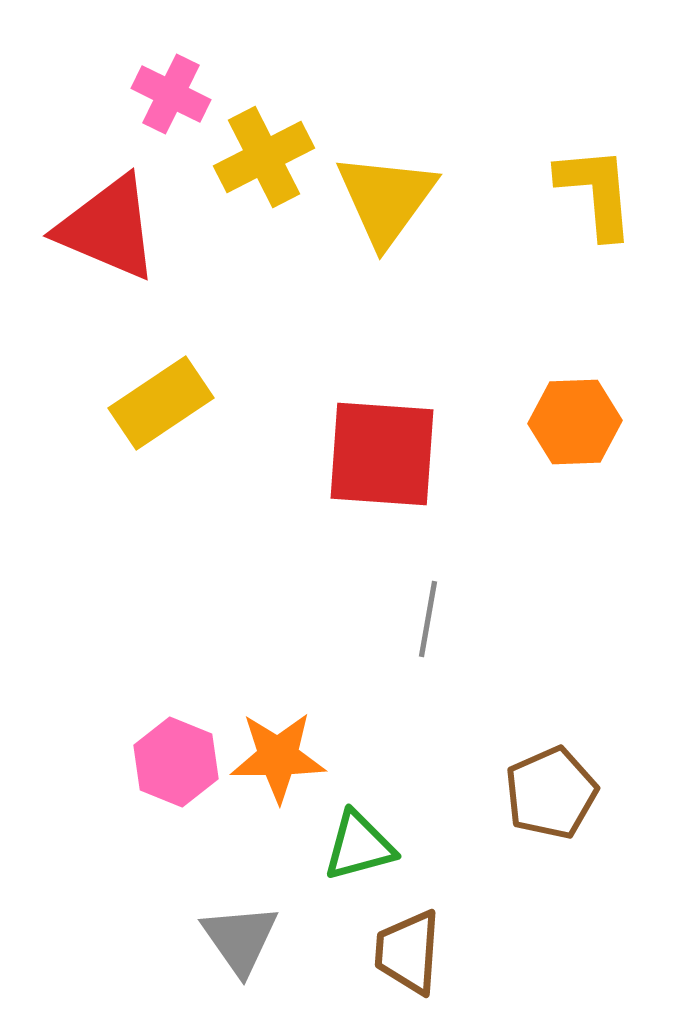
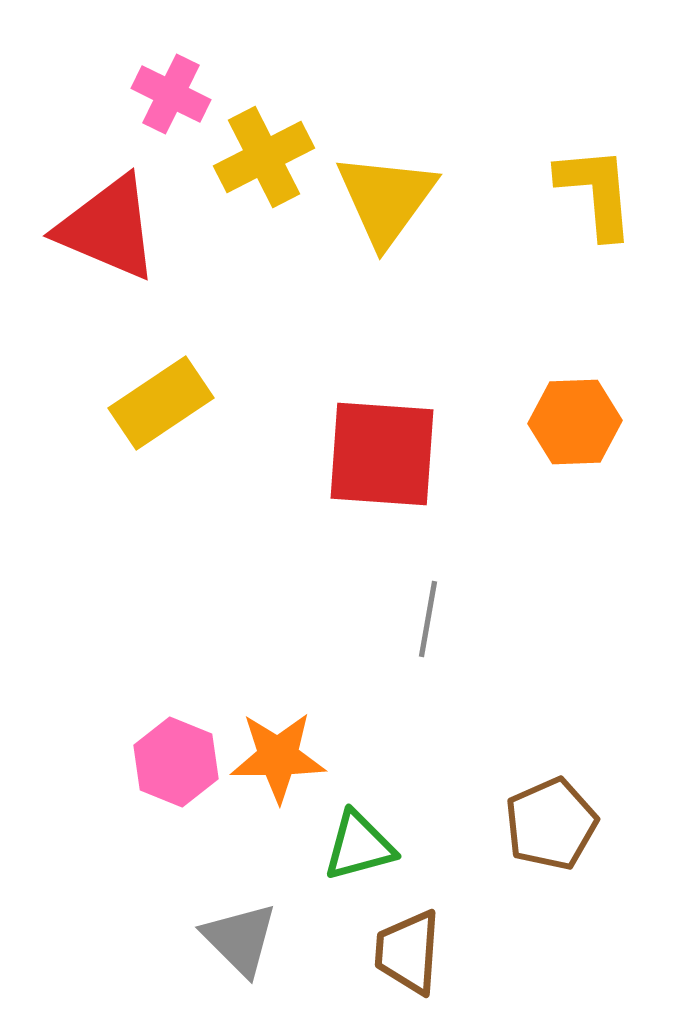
brown pentagon: moved 31 px down
gray triangle: rotated 10 degrees counterclockwise
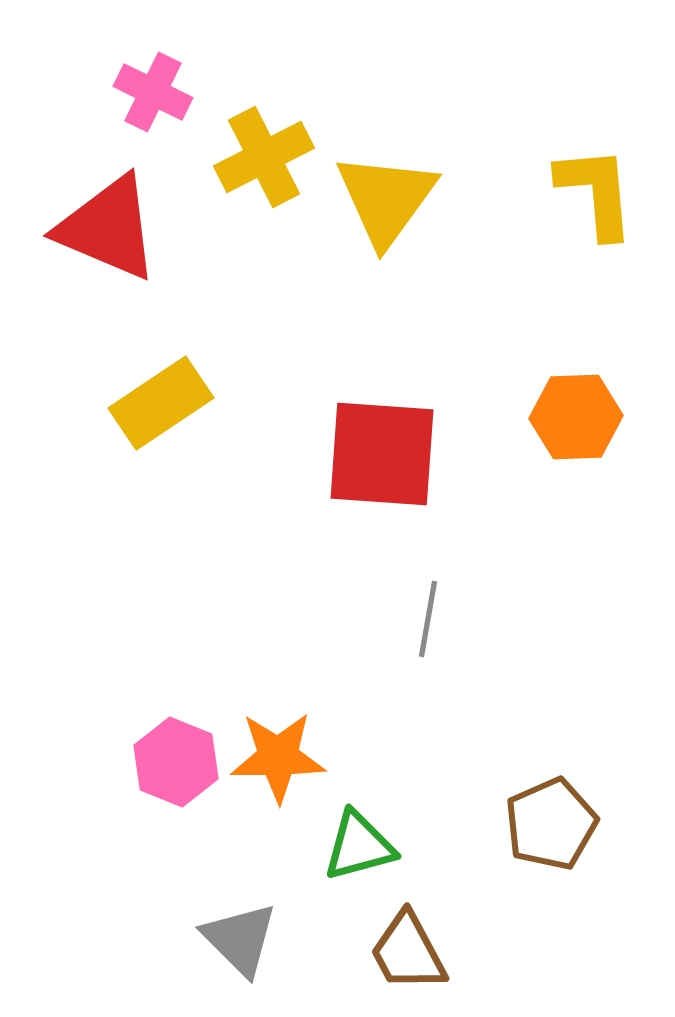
pink cross: moved 18 px left, 2 px up
orange hexagon: moved 1 px right, 5 px up
brown trapezoid: rotated 32 degrees counterclockwise
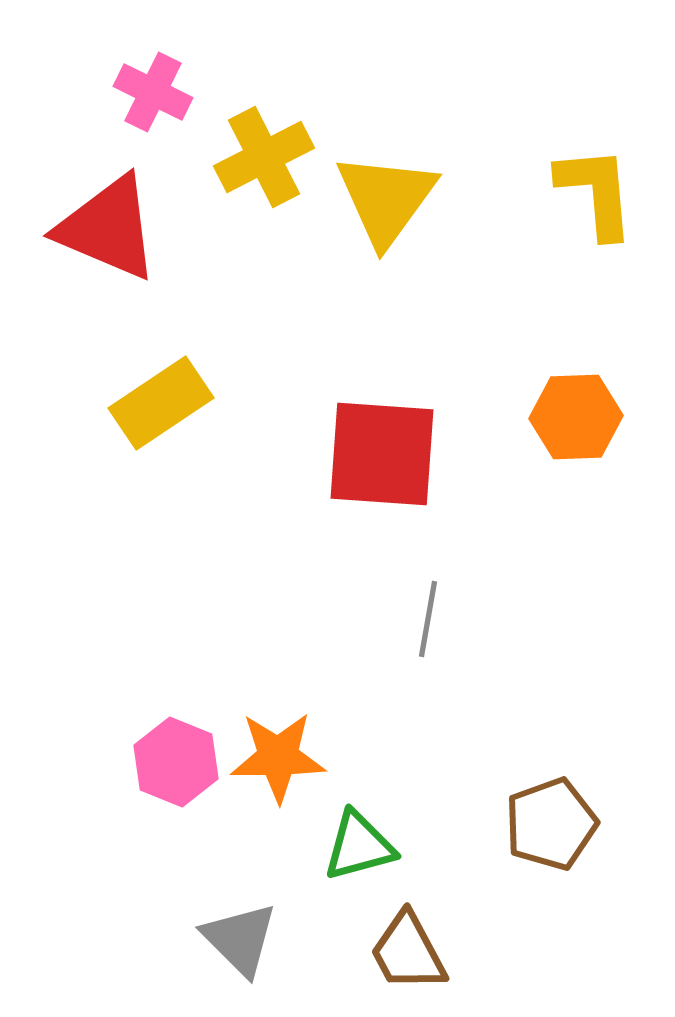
brown pentagon: rotated 4 degrees clockwise
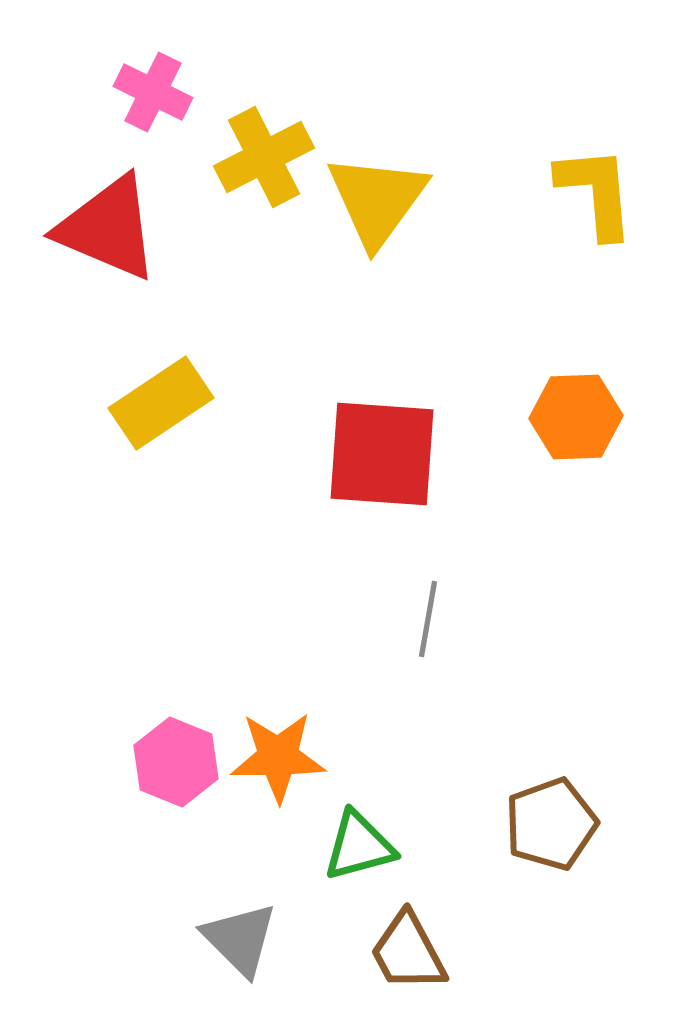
yellow triangle: moved 9 px left, 1 px down
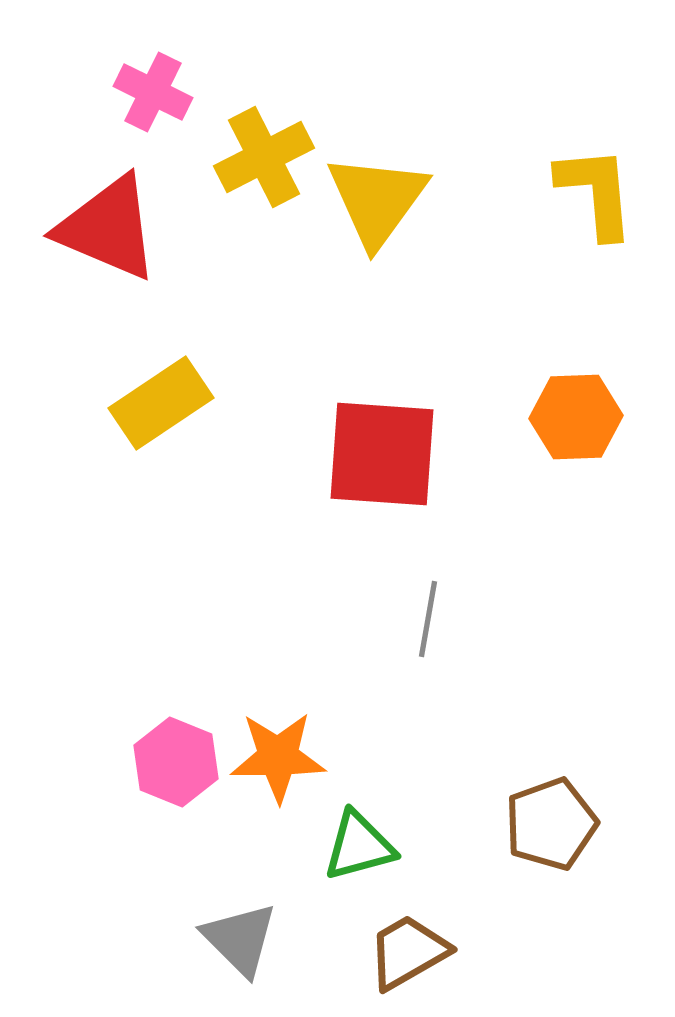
brown trapezoid: rotated 88 degrees clockwise
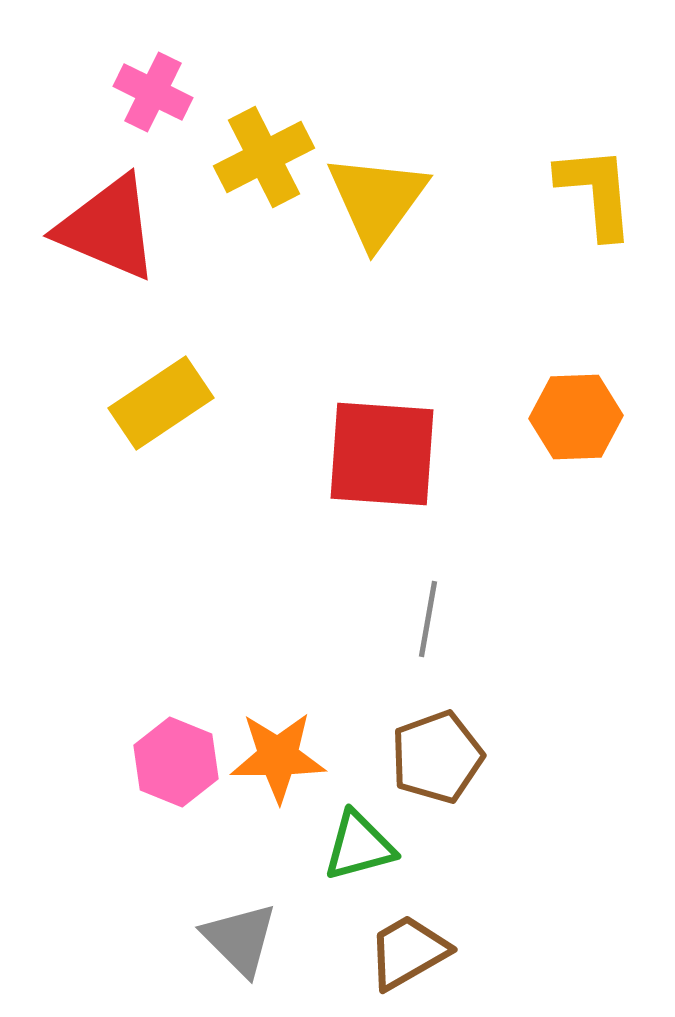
brown pentagon: moved 114 px left, 67 px up
